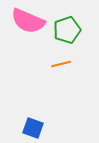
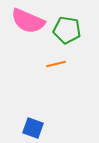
green pentagon: rotated 28 degrees clockwise
orange line: moved 5 px left
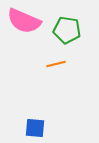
pink semicircle: moved 4 px left
blue square: moved 2 px right; rotated 15 degrees counterclockwise
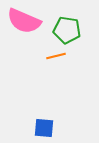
orange line: moved 8 px up
blue square: moved 9 px right
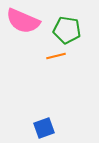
pink semicircle: moved 1 px left
blue square: rotated 25 degrees counterclockwise
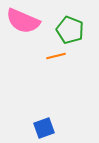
green pentagon: moved 3 px right; rotated 12 degrees clockwise
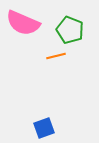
pink semicircle: moved 2 px down
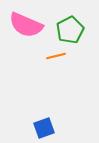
pink semicircle: moved 3 px right, 2 px down
green pentagon: rotated 24 degrees clockwise
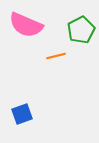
green pentagon: moved 11 px right
blue square: moved 22 px left, 14 px up
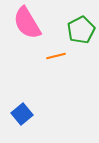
pink semicircle: moved 1 px right, 2 px up; rotated 36 degrees clockwise
blue square: rotated 20 degrees counterclockwise
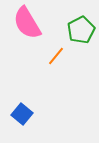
orange line: rotated 36 degrees counterclockwise
blue square: rotated 10 degrees counterclockwise
